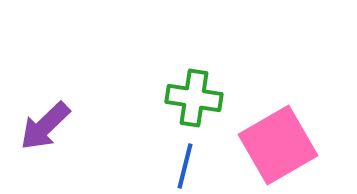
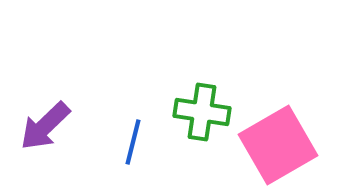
green cross: moved 8 px right, 14 px down
blue line: moved 52 px left, 24 px up
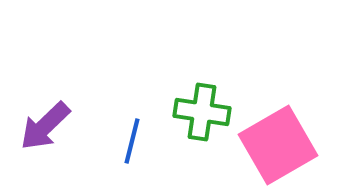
blue line: moved 1 px left, 1 px up
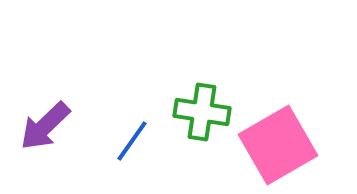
blue line: rotated 21 degrees clockwise
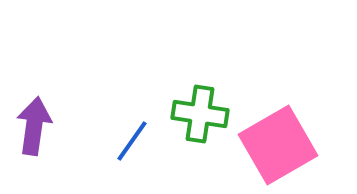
green cross: moved 2 px left, 2 px down
purple arrow: moved 11 px left; rotated 142 degrees clockwise
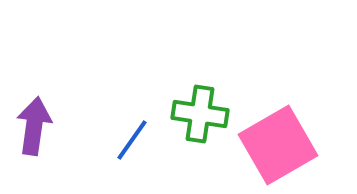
blue line: moved 1 px up
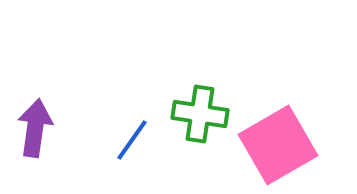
purple arrow: moved 1 px right, 2 px down
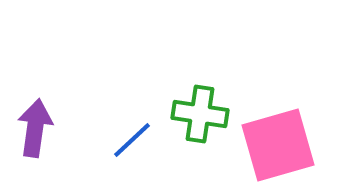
blue line: rotated 12 degrees clockwise
pink square: rotated 14 degrees clockwise
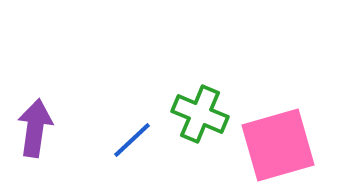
green cross: rotated 14 degrees clockwise
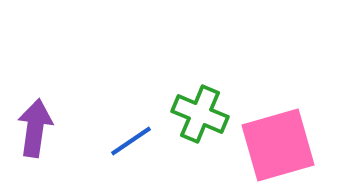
blue line: moved 1 px left, 1 px down; rotated 9 degrees clockwise
